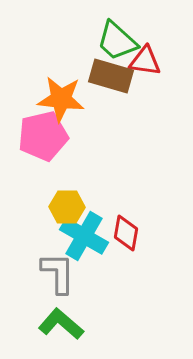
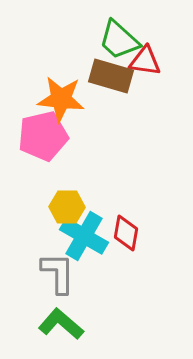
green trapezoid: moved 2 px right, 1 px up
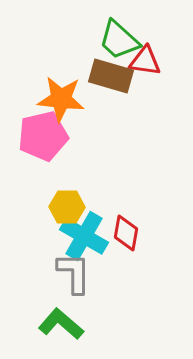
gray L-shape: moved 16 px right
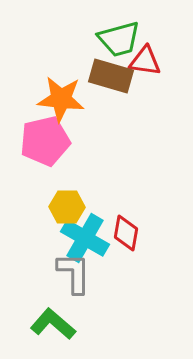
green trapezoid: moved 1 px up; rotated 57 degrees counterclockwise
pink pentagon: moved 2 px right, 5 px down
cyan cross: moved 1 px right, 2 px down
green L-shape: moved 8 px left
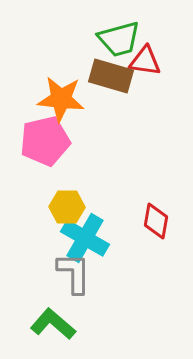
red diamond: moved 30 px right, 12 px up
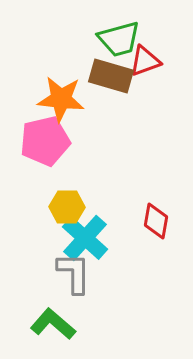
red triangle: rotated 28 degrees counterclockwise
cyan cross: rotated 12 degrees clockwise
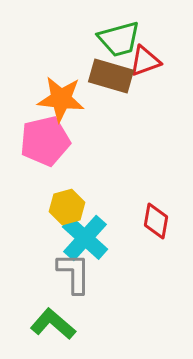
yellow hexagon: rotated 16 degrees counterclockwise
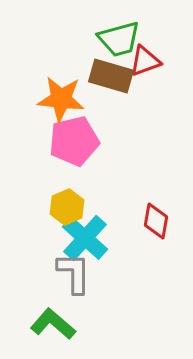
pink pentagon: moved 29 px right
yellow hexagon: rotated 8 degrees counterclockwise
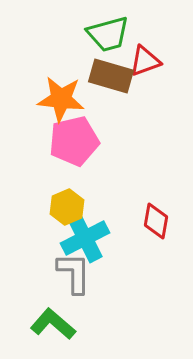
green trapezoid: moved 11 px left, 5 px up
cyan cross: rotated 21 degrees clockwise
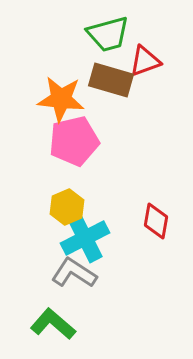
brown rectangle: moved 4 px down
gray L-shape: rotated 57 degrees counterclockwise
